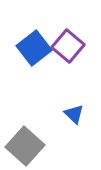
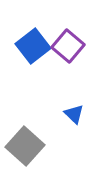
blue square: moved 1 px left, 2 px up
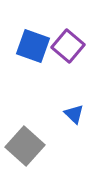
blue square: rotated 32 degrees counterclockwise
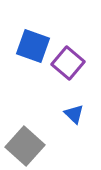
purple square: moved 17 px down
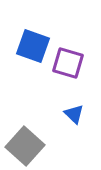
purple square: rotated 24 degrees counterclockwise
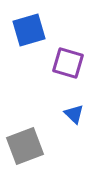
blue square: moved 4 px left, 16 px up; rotated 36 degrees counterclockwise
gray square: rotated 27 degrees clockwise
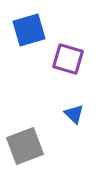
purple square: moved 4 px up
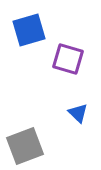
blue triangle: moved 4 px right, 1 px up
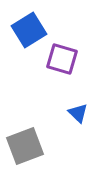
blue square: rotated 16 degrees counterclockwise
purple square: moved 6 px left
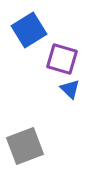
blue triangle: moved 8 px left, 24 px up
